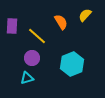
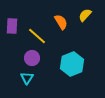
cyan triangle: rotated 40 degrees counterclockwise
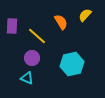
cyan hexagon: rotated 10 degrees clockwise
cyan triangle: rotated 40 degrees counterclockwise
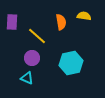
yellow semicircle: moved 1 px left, 1 px down; rotated 56 degrees clockwise
orange semicircle: rotated 21 degrees clockwise
purple rectangle: moved 4 px up
cyan hexagon: moved 1 px left, 1 px up
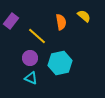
yellow semicircle: rotated 32 degrees clockwise
purple rectangle: moved 1 px left, 1 px up; rotated 35 degrees clockwise
purple circle: moved 2 px left
cyan hexagon: moved 11 px left
cyan triangle: moved 4 px right
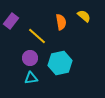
cyan triangle: rotated 32 degrees counterclockwise
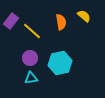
yellow line: moved 5 px left, 5 px up
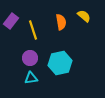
yellow line: moved 1 px right, 1 px up; rotated 30 degrees clockwise
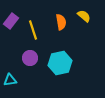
cyan triangle: moved 21 px left, 2 px down
